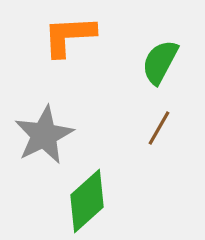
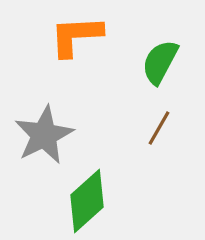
orange L-shape: moved 7 px right
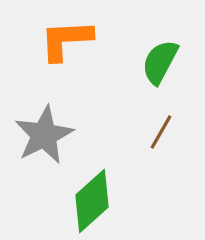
orange L-shape: moved 10 px left, 4 px down
brown line: moved 2 px right, 4 px down
green diamond: moved 5 px right
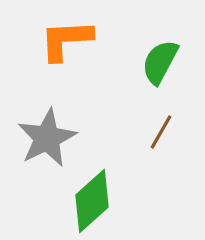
gray star: moved 3 px right, 3 px down
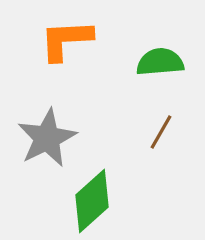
green semicircle: rotated 57 degrees clockwise
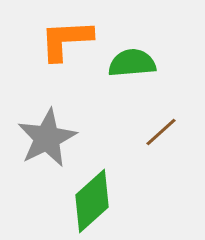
green semicircle: moved 28 px left, 1 px down
brown line: rotated 18 degrees clockwise
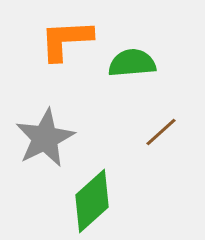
gray star: moved 2 px left
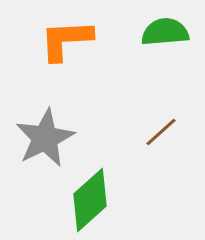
green semicircle: moved 33 px right, 31 px up
green diamond: moved 2 px left, 1 px up
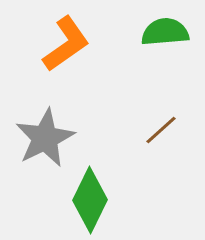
orange L-shape: moved 4 px down; rotated 148 degrees clockwise
brown line: moved 2 px up
green diamond: rotated 22 degrees counterclockwise
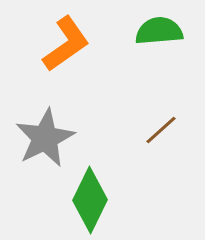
green semicircle: moved 6 px left, 1 px up
